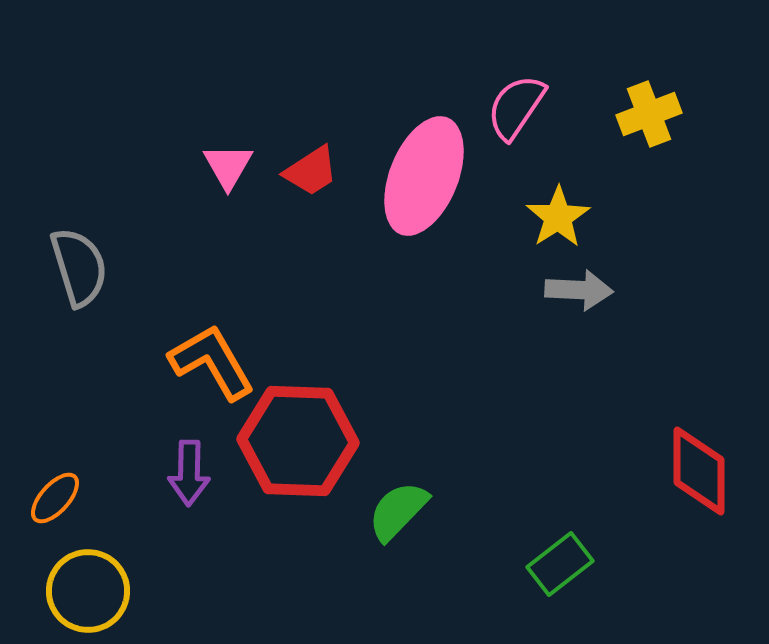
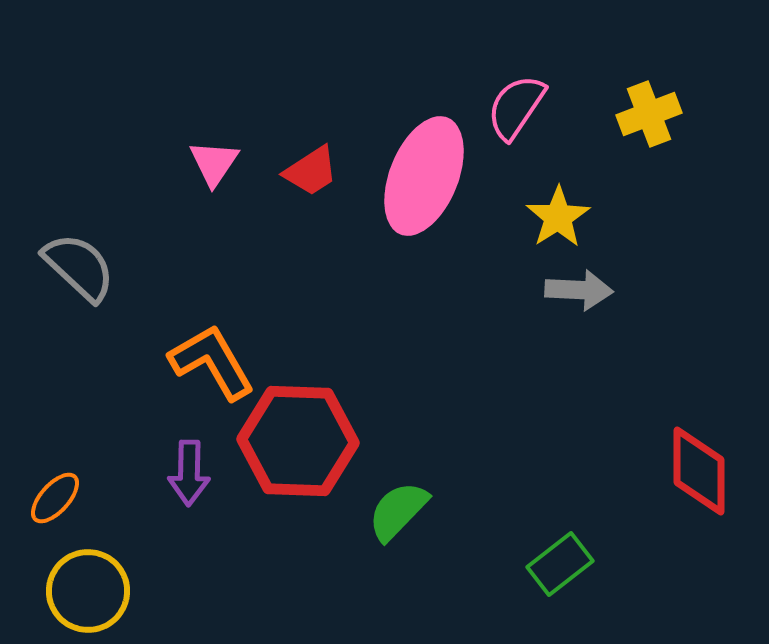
pink triangle: moved 14 px left, 3 px up; rotated 4 degrees clockwise
gray semicircle: rotated 30 degrees counterclockwise
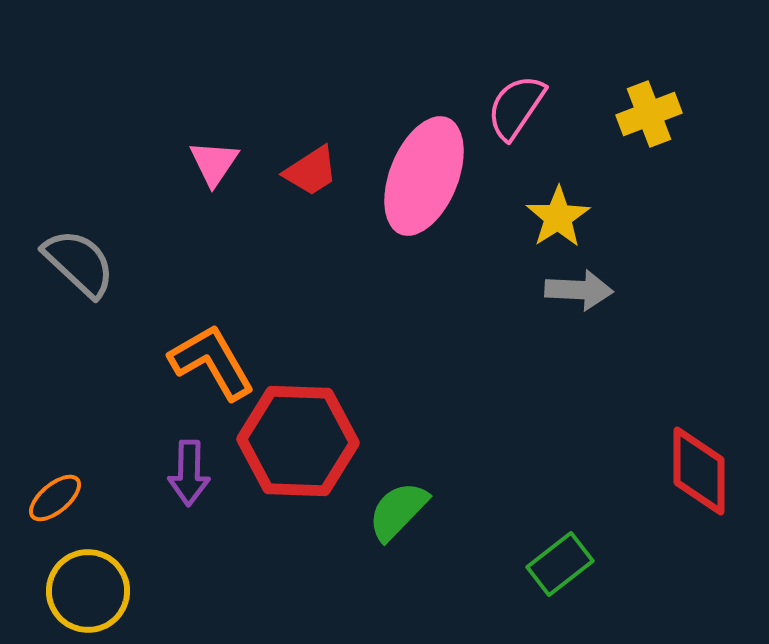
gray semicircle: moved 4 px up
orange ellipse: rotated 8 degrees clockwise
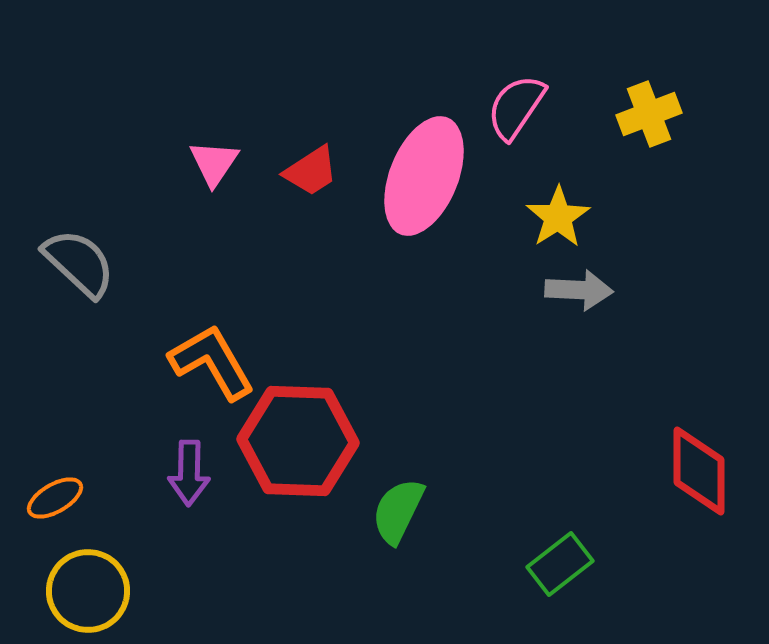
orange ellipse: rotated 10 degrees clockwise
green semicircle: rotated 18 degrees counterclockwise
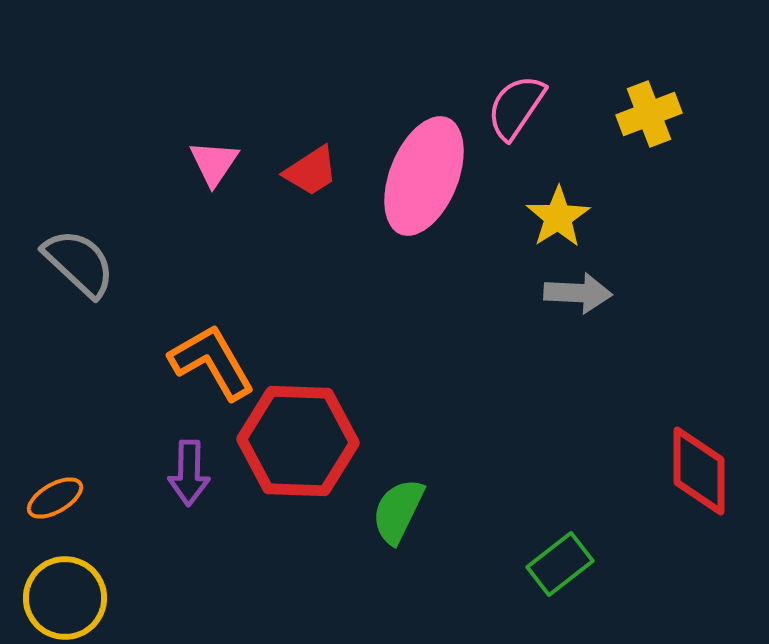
gray arrow: moved 1 px left, 3 px down
yellow circle: moved 23 px left, 7 px down
